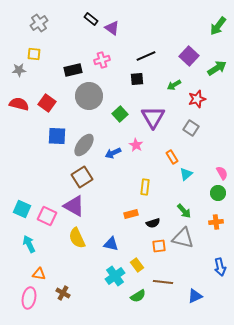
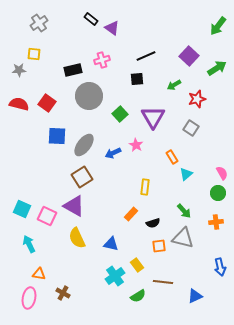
orange rectangle at (131, 214): rotated 32 degrees counterclockwise
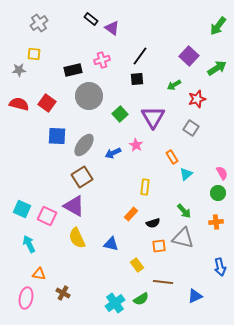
black line at (146, 56): moved 6 px left; rotated 30 degrees counterclockwise
cyan cross at (115, 276): moved 27 px down
green semicircle at (138, 296): moved 3 px right, 3 px down
pink ellipse at (29, 298): moved 3 px left
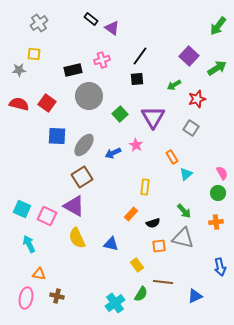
brown cross at (63, 293): moved 6 px left, 3 px down; rotated 16 degrees counterclockwise
green semicircle at (141, 299): moved 5 px up; rotated 28 degrees counterclockwise
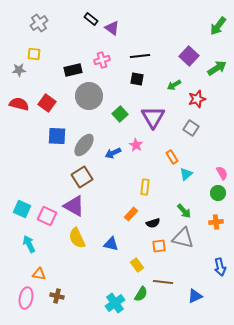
black line at (140, 56): rotated 48 degrees clockwise
black square at (137, 79): rotated 16 degrees clockwise
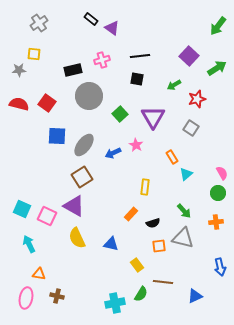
cyan cross at (115, 303): rotated 24 degrees clockwise
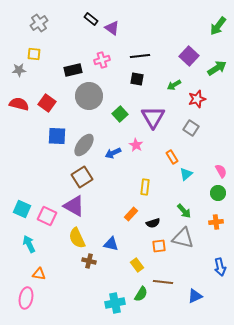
pink semicircle at (222, 173): moved 1 px left, 2 px up
brown cross at (57, 296): moved 32 px right, 35 px up
